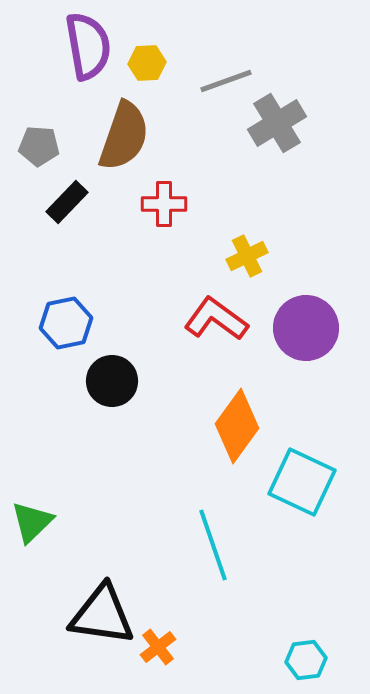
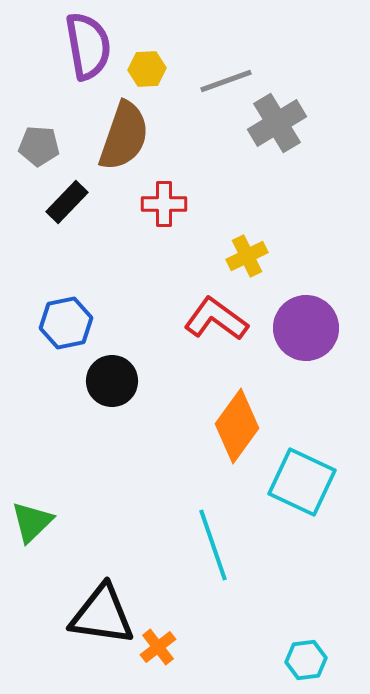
yellow hexagon: moved 6 px down
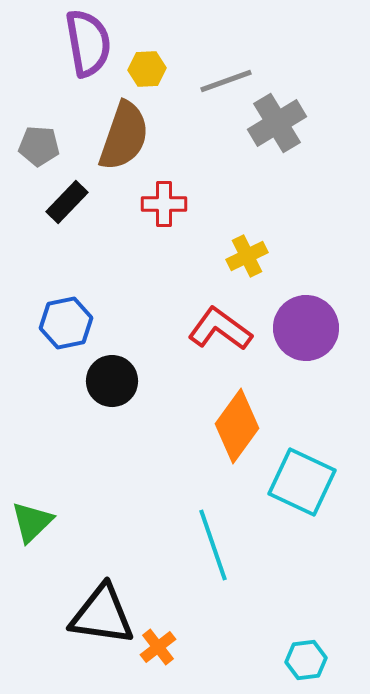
purple semicircle: moved 3 px up
red L-shape: moved 4 px right, 10 px down
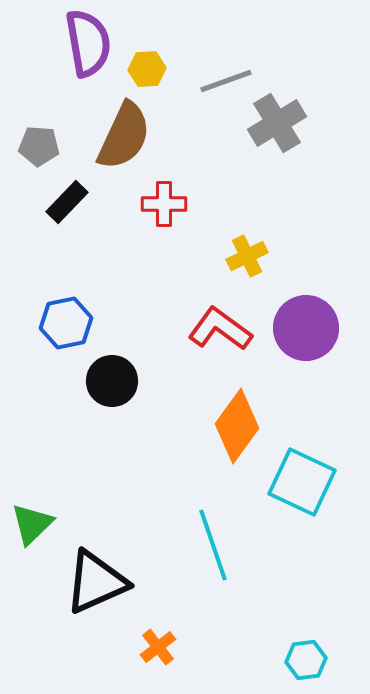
brown semicircle: rotated 6 degrees clockwise
green triangle: moved 2 px down
black triangle: moved 6 px left, 33 px up; rotated 32 degrees counterclockwise
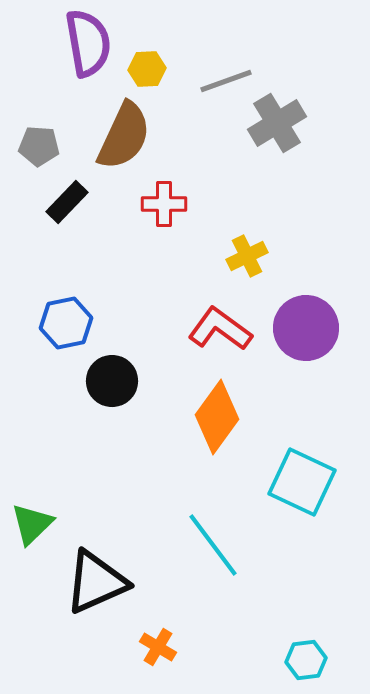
orange diamond: moved 20 px left, 9 px up
cyan line: rotated 18 degrees counterclockwise
orange cross: rotated 21 degrees counterclockwise
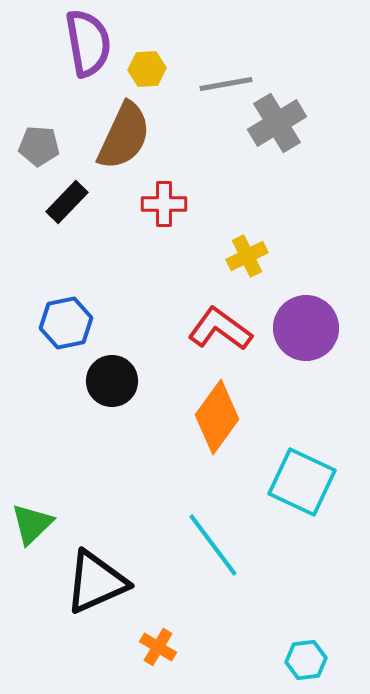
gray line: moved 3 px down; rotated 10 degrees clockwise
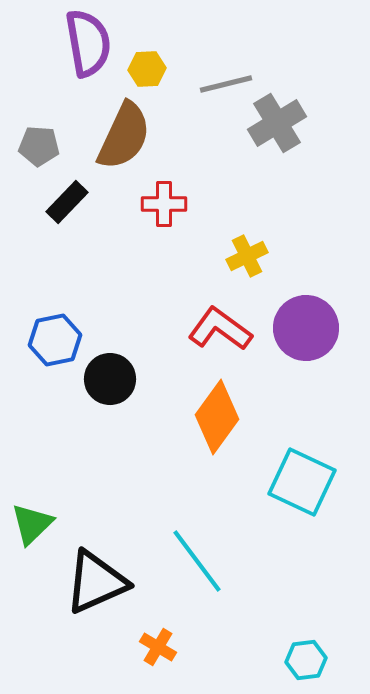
gray line: rotated 4 degrees counterclockwise
blue hexagon: moved 11 px left, 17 px down
black circle: moved 2 px left, 2 px up
cyan line: moved 16 px left, 16 px down
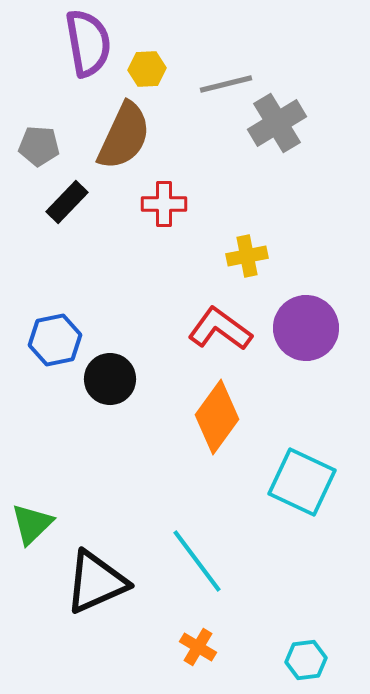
yellow cross: rotated 15 degrees clockwise
orange cross: moved 40 px right
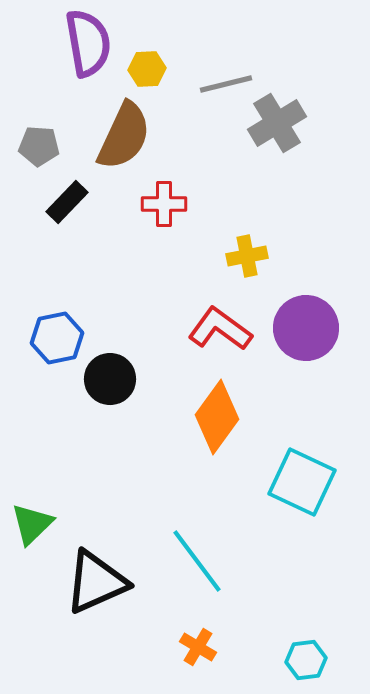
blue hexagon: moved 2 px right, 2 px up
